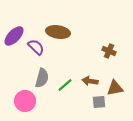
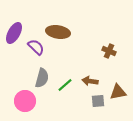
purple ellipse: moved 3 px up; rotated 15 degrees counterclockwise
brown triangle: moved 3 px right, 4 px down
gray square: moved 1 px left, 1 px up
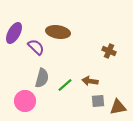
brown triangle: moved 15 px down
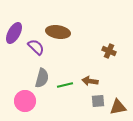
green line: rotated 28 degrees clockwise
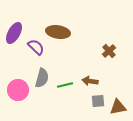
brown cross: rotated 24 degrees clockwise
pink circle: moved 7 px left, 11 px up
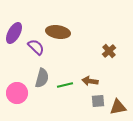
pink circle: moved 1 px left, 3 px down
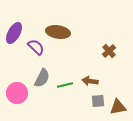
gray semicircle: rotated 12 degrees clockwise
